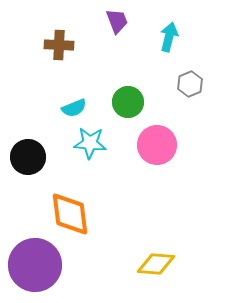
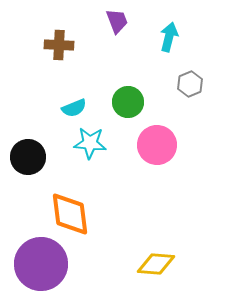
purple circle: moved 6 px right, 1 px up
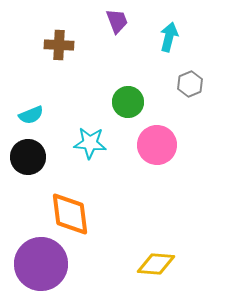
cyan semicircle: moved 43 px left, 7 px down
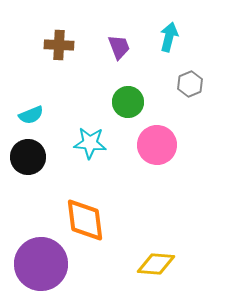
purple trapezoid: moved 2 px right, 26 px down
orange diamond: moved 15 px right, 6 px down
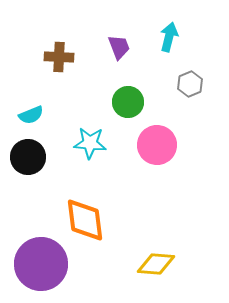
brown cross: moved 12 px down
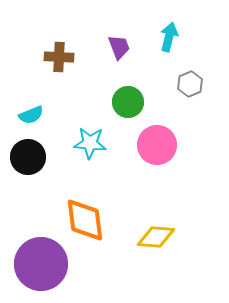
yellow diamond: moved 27 px up
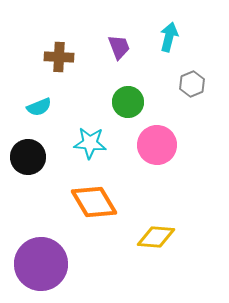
gray hexagon: moved 2 px right
cyan semicircle: moved 8 px right, 8 px up
orange diamond: moved 9 px right, 18 px up; rotated 24 degrees counterclockwise
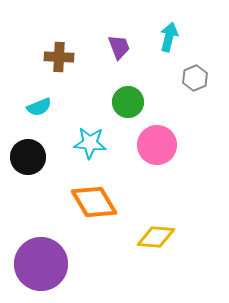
gray hexagon: moved 3 px right, 6 px up
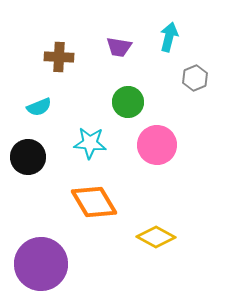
purple trapezoid: rotated 120 degrees clockwise
yellow diamond: rotated 24 degrees clockwise
